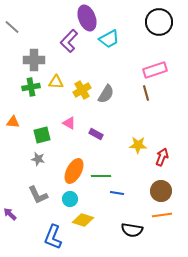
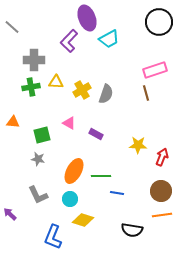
gray semicircle: rotated 12 degrees counterclockwise
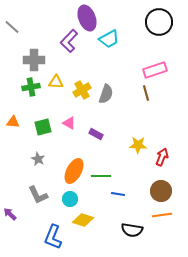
green square: moved 1 px right, 8 px up
gray star: rotated 16 degrees clockwise
blue line: moved 1 px right, 1 px down
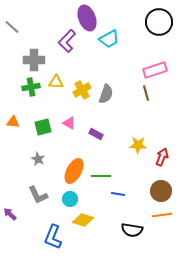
purple L-shape: moved 2 px left
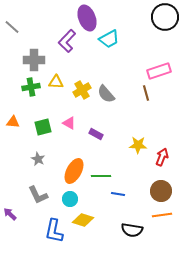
black circle: moved 6 px right, 5 px up
pink rectangle: moved 4 px right, 1 px down
gray semicircle: rotated 120 degrees clockwise
blue L-shape: moved 1 px right, 6 px up; rotated 10 degrees counterclockwise
